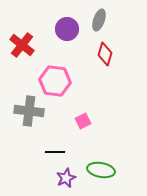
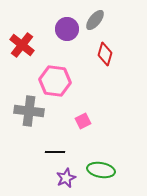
gray ellipse: moved 4 px left; rotated 20 degrees clockwise
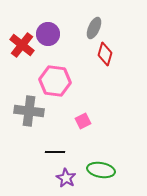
gray ellipse: moved 1 px left, 8 px down; rotated 15 degrees counterclockwise
purple circle: moved 19 px left, 5 px down
purple star: rotated 18 degrees counterclockwise
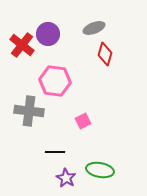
gray ellipse: rotated 45 degrees clockwise
green ellipse: moved 1 px left
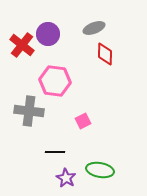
red diamond: rotated 15 degrees counterclockwise
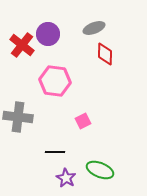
gray cross: moved 11 px left, 6 px down
green ellipse: rotated 12 degrees clockwise
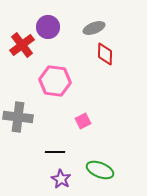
purple circle: moved 7 px up
red cross: rotated 15 degrees clockwise
purple star: moved 5 px left, 1 px down
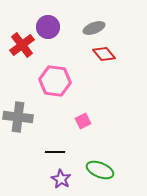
red diamond: moved 1 px left; rotated 40 degrees counterclockwise
